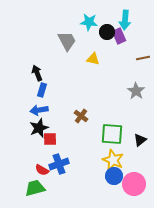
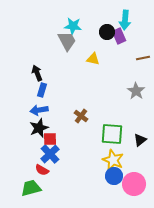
cyan star: moved 16 px left, 4 px down
blue cross: moved 9 px left, 10 px up; rotated 24 degrees counterclockwise
green trapezoid: moved 4 px left
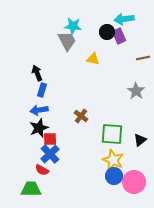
cyan arrow: moved 1 px left, 1 px up; rotated 78 degrees clockwise
pink circle: moved 2 px up
green trapezoid: moved 1 px down; rotated 15 degrees clockwise
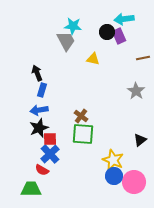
gray trapezoid: moved 1 px left
green square: moved 29 px left
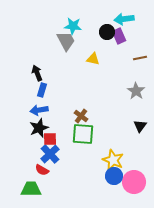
brown line: moved 3 px left
black triangle: moved 14 px up; rotated 16 degrees counterclockwise
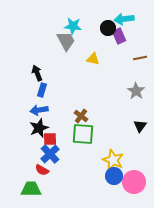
black circle: moved 1 px right, 4 px up
